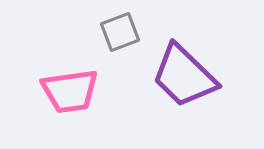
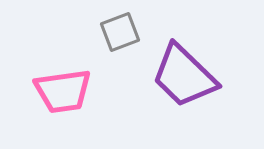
pink trapezoid: moved 7 px left
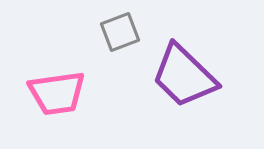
pink trapezoid: moved 6 px left, 2 px down
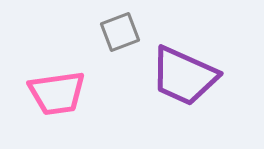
purple trapezoid: rotated 20 degrees counterclockwise
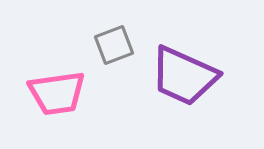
gray square: moved 6 px left, 13 px down
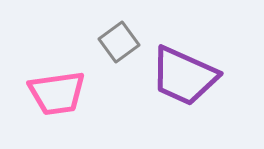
gray square: moved 5 px right, 3 px up; rotated 15 degrees counterclockwise
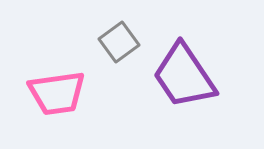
purple trapezoid: rotated 32 degrees clockwise
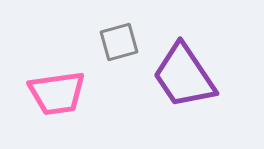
gray square: rotated 21 degrees clockwise
